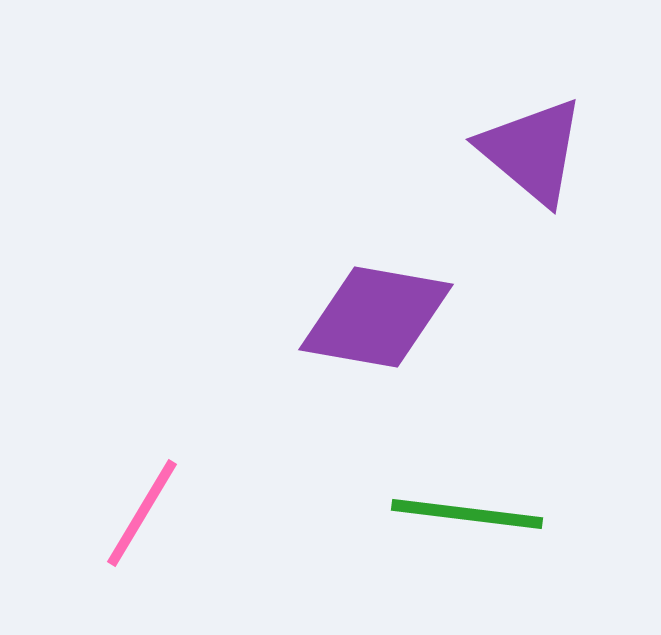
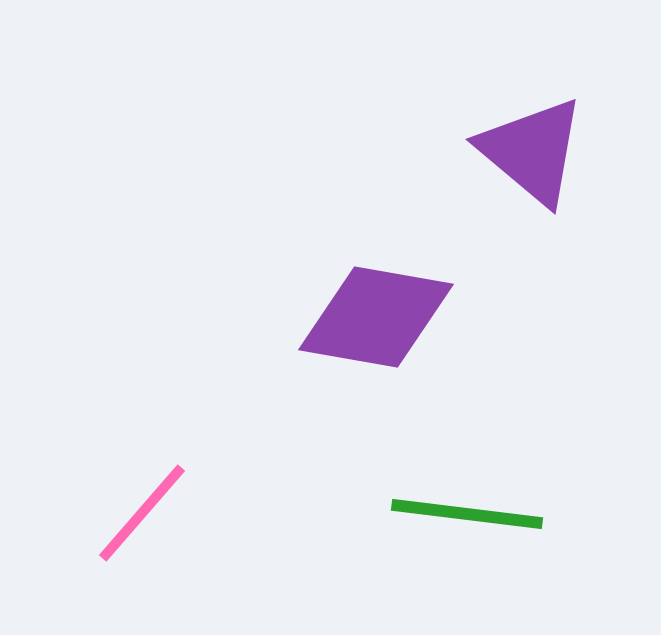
pink line: rotated 10 degrees clockwise
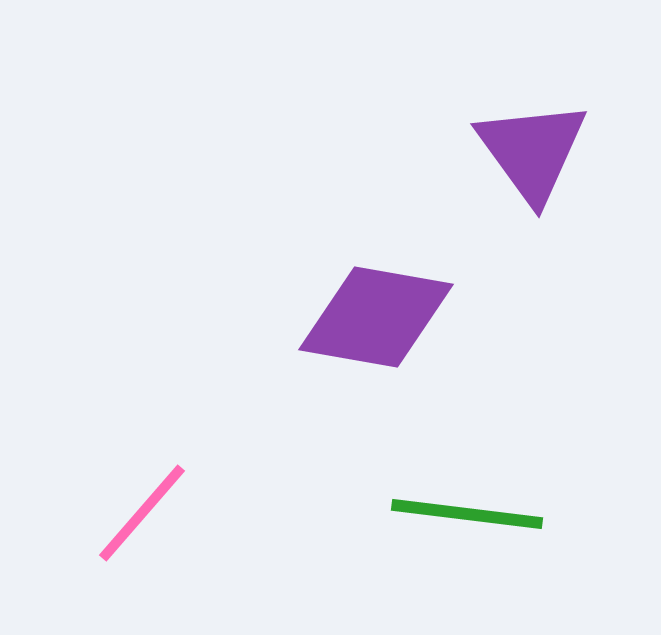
purple triangle: rotated 14 degrees clockwise
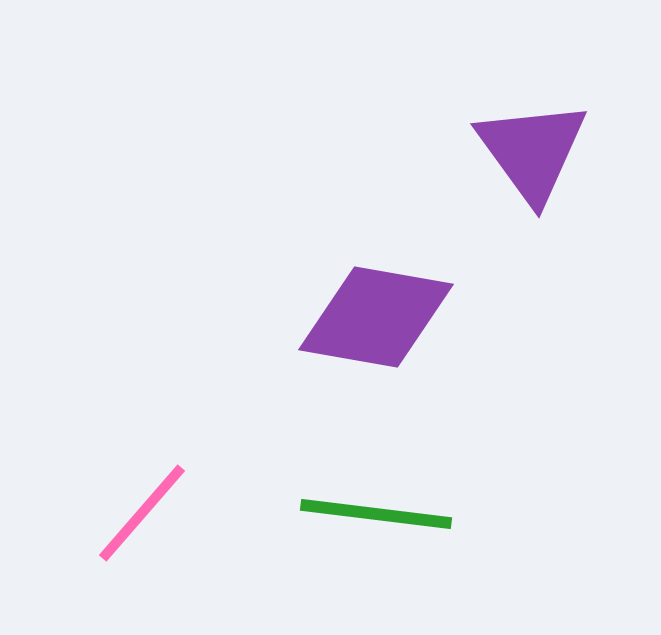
green line: moved 91 px left
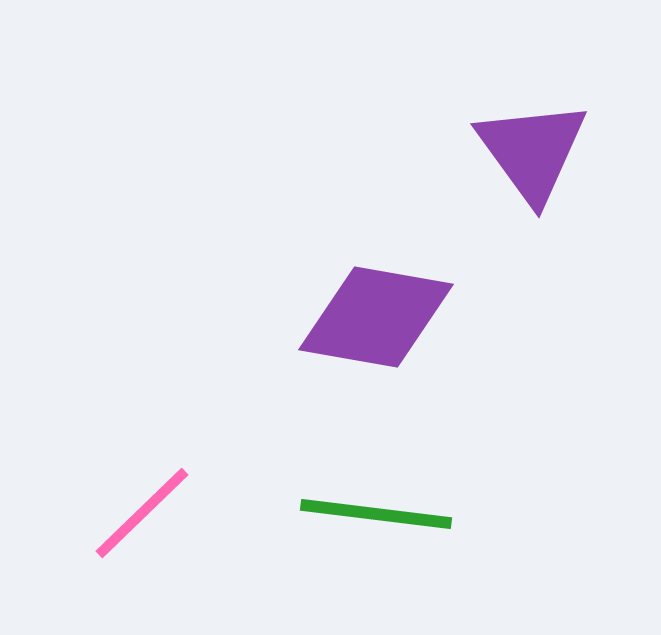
pink line: rotated 5 degrees clockwise
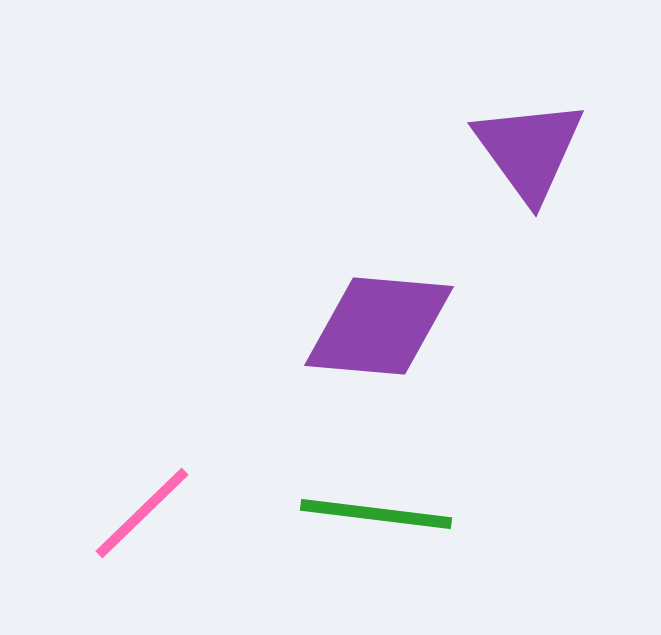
purple triangle: moved 3 px left, 1 px up
purple diamond: moved 3 px right, 9 px down; rotated 5 degrees counterclockwise
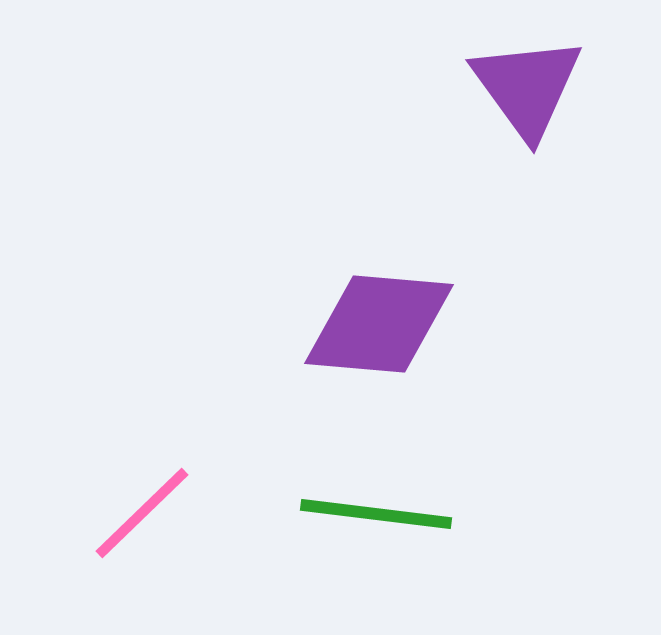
purple triangle: moved 2 px left, 63 px up
purple diamond: moved 2 px up
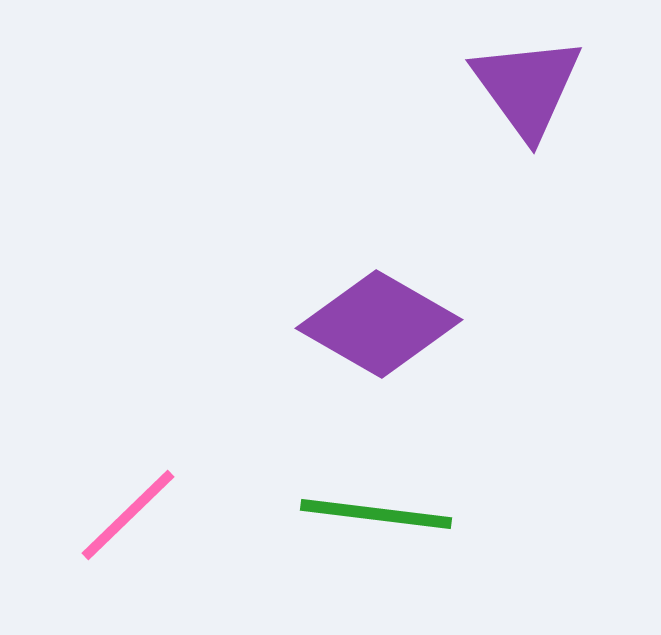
purple diamond: rotated 25 degrees clockwise
pink line: moved 14 px left, 2 px down
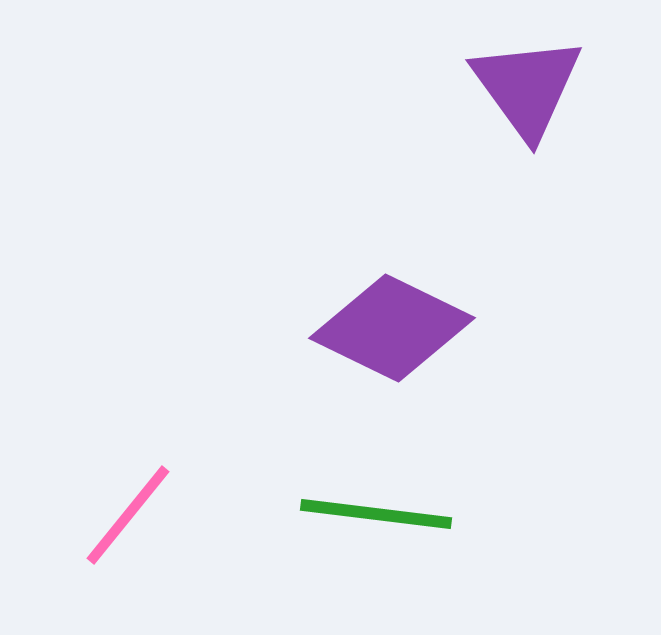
purple diamond: moved 13 px right, 4 px down; rotated 4 degrees counterclockwise
pink line: rotated 7 degrees counterclockwise
